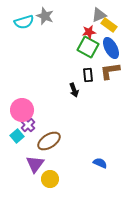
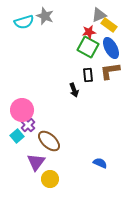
brown ellipse: rotated 75 degrees clockwise
purple triangle: moved 1 px right, 2 px up
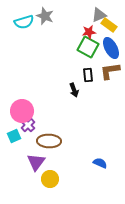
pink circle: moved 1 px down
cyan square: moved 3 px left; rotated 16 degrees clockwise
brown ellipse: rotated 40 degrees counterclockwise
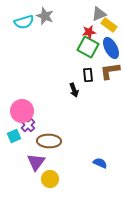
gray triangle: moved 1 px up
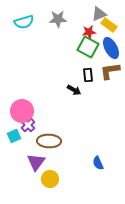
gray star: moved 13 px right, 3 px down; rotated 24 degrees counterclockwise
black arrow: rotated 40 degrees counterclockwise
blue semicircle: moved 2 px left; rotated 136 degrees counterclockwise
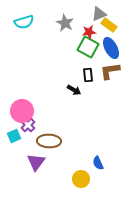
gray star: moved 7 px right, 4 px down; rotated 30 degrees clockwise
yellow circle: moved 31 px right
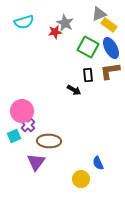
red star: moved 34 px left
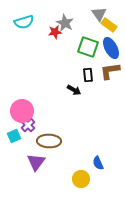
gray triangle: rotated 42 degrees counterclockwise
green square: rotated 10 degrees counterclockwise
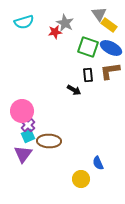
blue ellipse: rotated 35 degrees counterclockwise
cyan square: moved 14 px right
purple triangle: moved 13 px left, 8 px up
